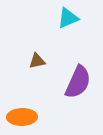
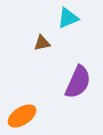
brown triangle: moved 5 px right, 18 px up
orange ellipse: moved 1 px up; rotated 32 degrees counterclockwise
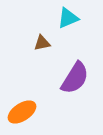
purple semicircle: moved 3 px left, 4 px up; rotated 8 degrees clockwise
orange ellipse: moved 4 px up
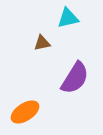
cyan triangle: rotated 10 degrees clockwise
orange ellipse: moved 3 px right
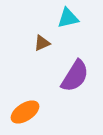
brown triangle: rotated 12 degrees counterclockwise
purple semicircle: moved 2 px up
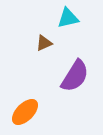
brown triangle: moved 2 px right
orange ellipse: rotated 12 degrees counterclockwise
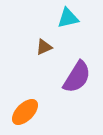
brown triangle: moved 4 px down
purple semicircle: moved 2 px right, 1 px down
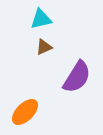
cyan triangle: moved 27 px left, 1 px down
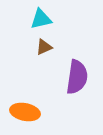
purple semicircle: rotated 24 degrees counterclockwise
orange ellipse: rotated 56 degrees clockwise
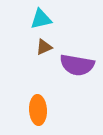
purple semicircle: moved 12 px up; rotated 92 degrees clockwise
orange ellipse: moved 13 px right, 2 px up; rotated 76 degrees clockwise
